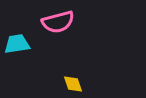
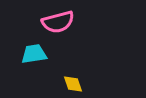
cyan trapezoid: moved 17 px right, 10 px down
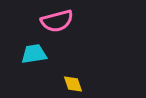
pink semicircle: moved 1 px left, 1 px up
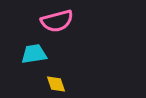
yellow diamond: moved 17 px left
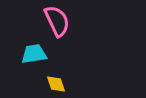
pink semicircle: rotated 100 degrees counterclockwise
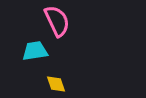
cyan trapezoid: moved 1 px right, 3 px up
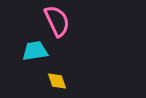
yellow diamond: moved 1 px right, 3 px up
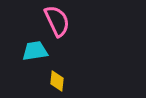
yellow diamond: rotated 25 degrees clockwise
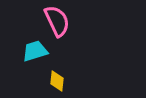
cyan trapezoid: rotated 8 degrees counterclockwise
